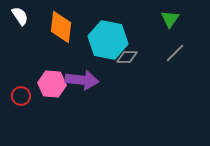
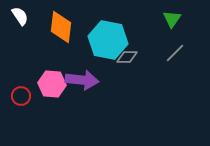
green triangle: moved 2 px right
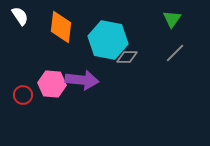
red circle: moved 2 px right, 1 px up
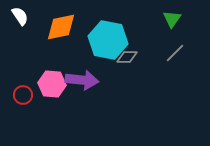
orange diamond: rotated 72 degrees clockwise
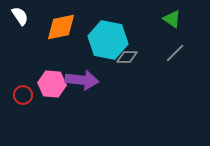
green triangle: rotated 30 degrees counterclockwise
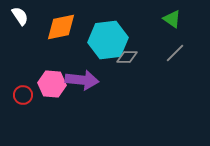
cyan hexagon: rotated 18 degrees counterclockwise
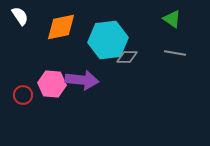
gray line: rotated 55 degrees clockwise
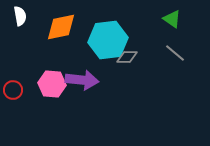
white semicircle: rotated 24 degrees clockwise
gray line: rotated 30 degrees clockwise
red circle: moved 10 px left, 5 px up
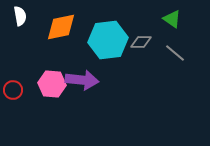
gray diamond: moved 14 px right, 15 px up
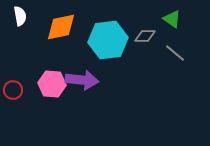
gray diamond: moved 4 px right, 6 px up
